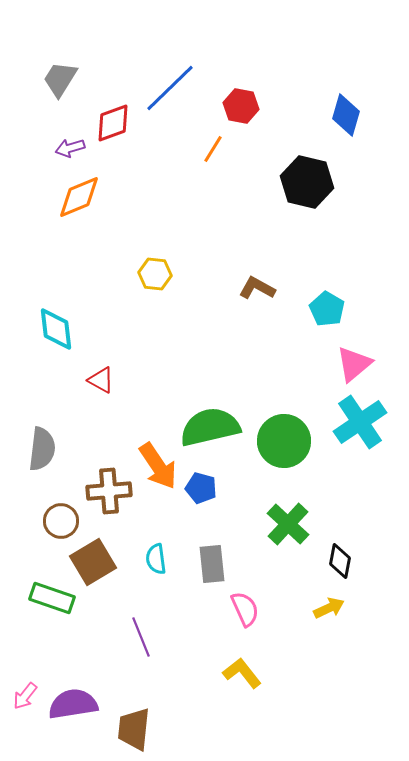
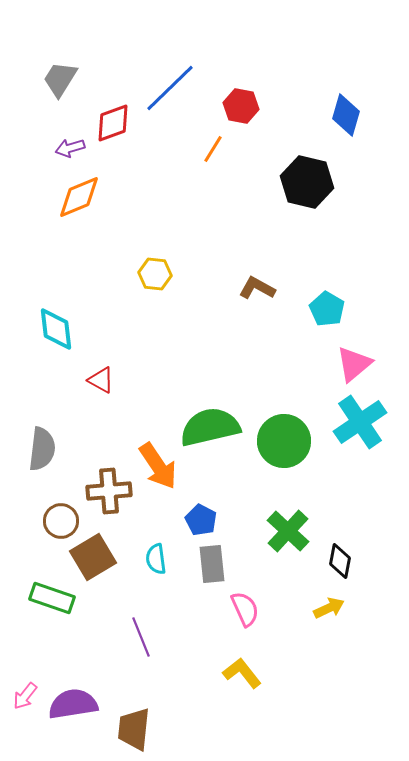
blue pentagon: moved 32 px down; rotated 12 degrees clockwise
green cross: moved 7 px down
brown square: moved 5 px up
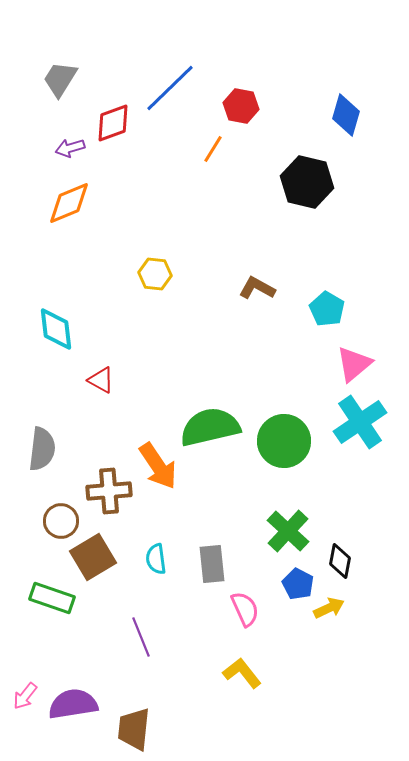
orange diamond: moved 10 px left, 6 px down
blue pentagon: moved 97 px right, 64 px down
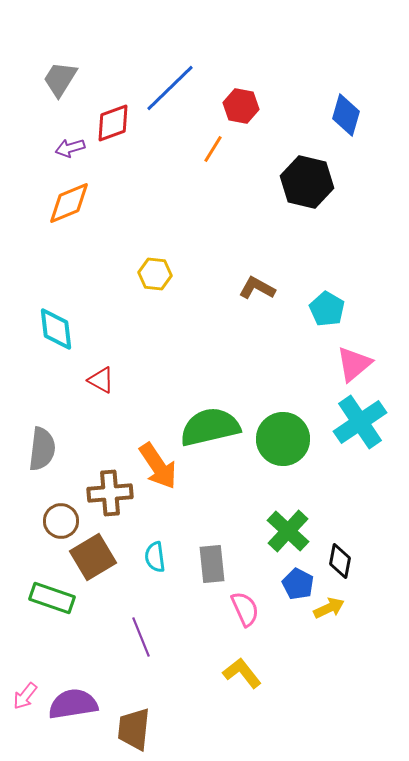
green circle: moved 1 px left, 2 px up
brown cross: moved 1 px right, 2 px down
cyan semicircle: moved 1 px left, 2 px up
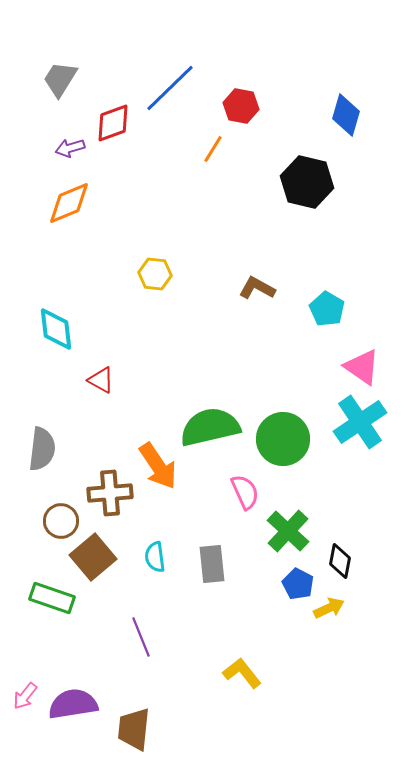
pink triangle: moved 8 px right, 3 px down; rotated 45 degrees counterclockwise
brown square: rotated 9 degrees counterclockwise
pink semicircle: moved 117 px up
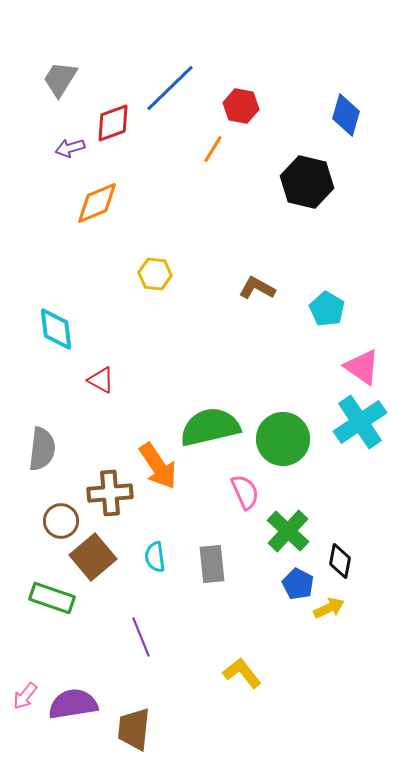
orange diamond: moved 28 px right
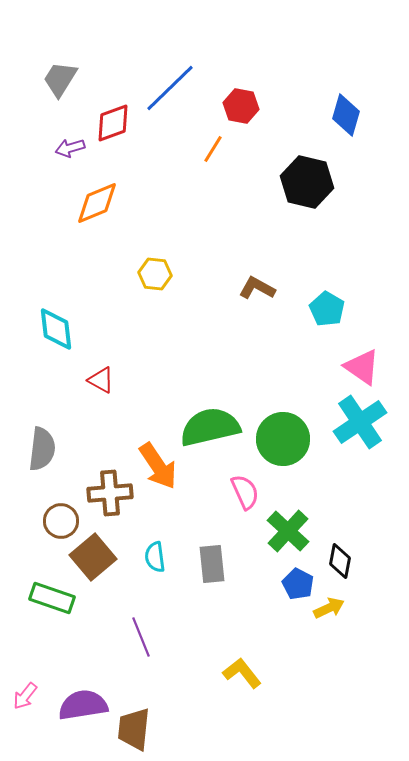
purple semicircle: moved 10 px right, 1 px down
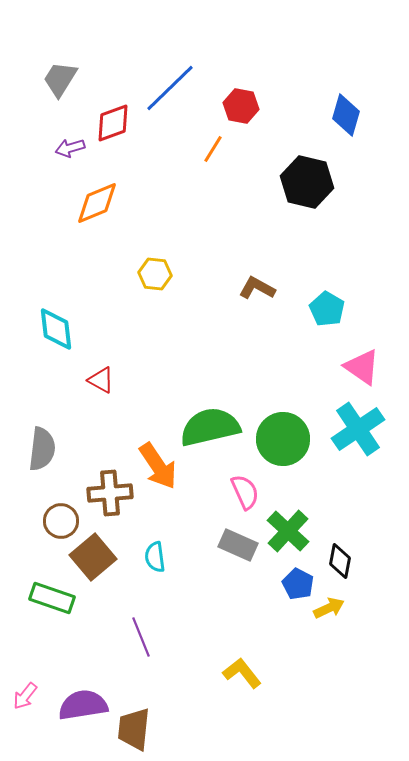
cyan cross: moved 2 px left, 7 px down
gray rectangle: moved 26 px right, 19 px up; rotated 60 degrees counterclockwise
